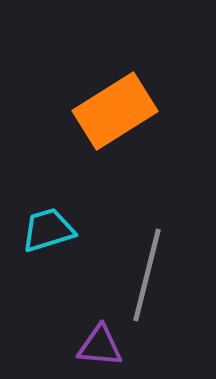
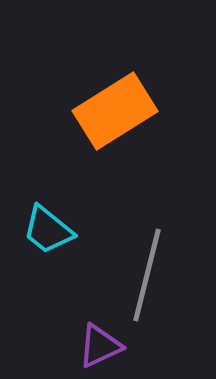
cyan trapezoid: rotated 124 degrees counterclockwise
purple triangle: rotated 30 degrees counterclockwise
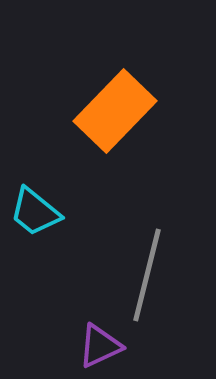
orange rectangle: rotated 14 degrees counterclockwise
cyan trapezoid: moved 13 px left, 18 px up
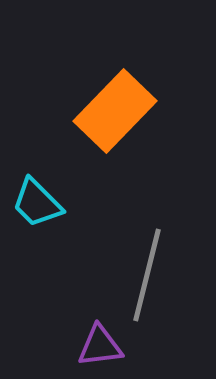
cyan trapezoid: moved 2 px right, 9 px up; rotated 6 degrees clockwise
purple triangle: rotated 18 degrees clockwise
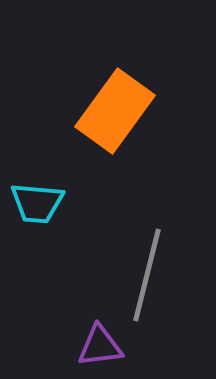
orange rectangle: rotated 8 degrees counterclockwise
cyan trapezoid: rotated 40 degrees counterclockwise
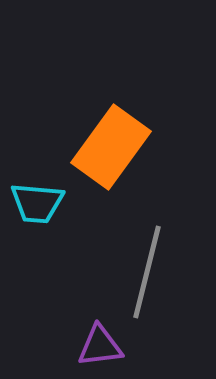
orange rectangle: moved 4 px left, 36 px down
gray line: moved 3 px up
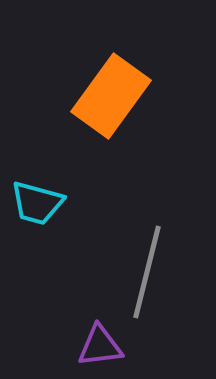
orange rectangle: moved 51 px up
cyan trapezoid: rotated 10 degrees clockwise
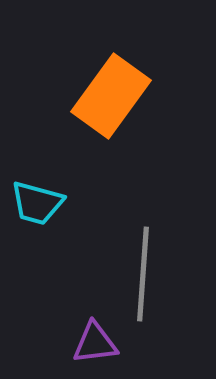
gray line: moved 4 px left, 2 px down; rotated 10 degrees counterclockwise
purple triangle: moved 5 px left, 3 px up
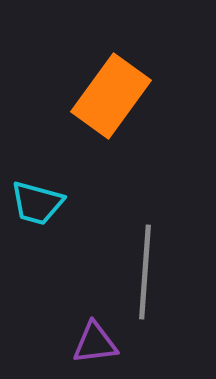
gray line: moved 2 px right, 2 px up
